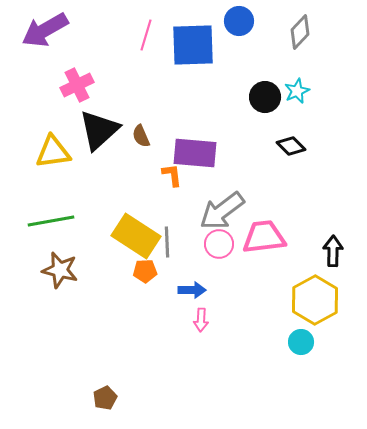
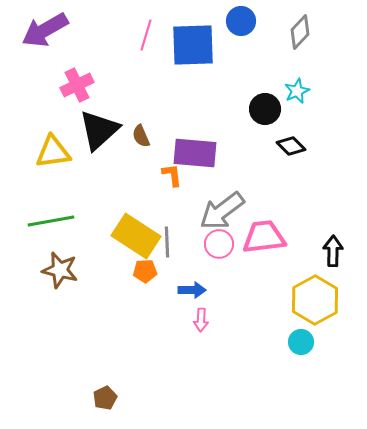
blue circle: moved 2 px right
black circle: moved 12 px down
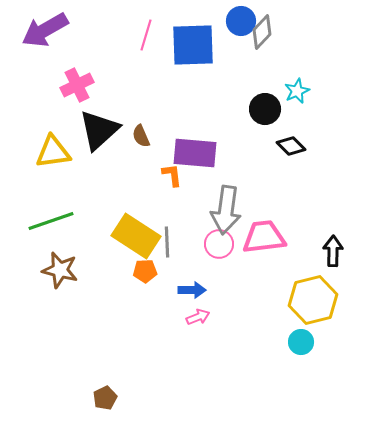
gray diamond: moved 38 px left
gray arrow: moved 4 px right, 1 px up; rotated 45 degrees counterclockwise
green line: rotated 9 degrees counterclockwise
yellow hexagon: moved 2 px left; rotated 15 degrees clockwise
pink arrow: moved 3 px left, 3 px up; rotated 115 degrees counterclockwise
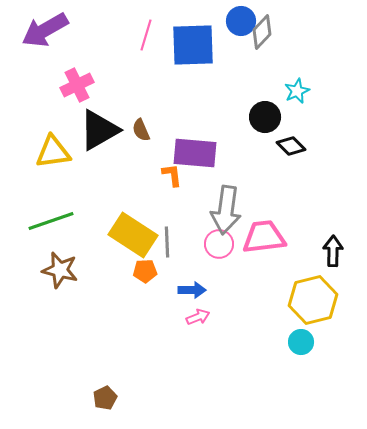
black circle: moved 8 px down
black triangle: rotated 12 degrees clockwise
brown semicircle: moved 6 px up
yellow rectangle: moved 3 px left, 1 px up
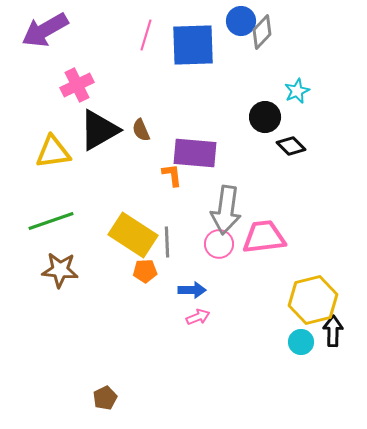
black arrow: moved 80 px down
brown star: rotated 9 degrees counterclockwise
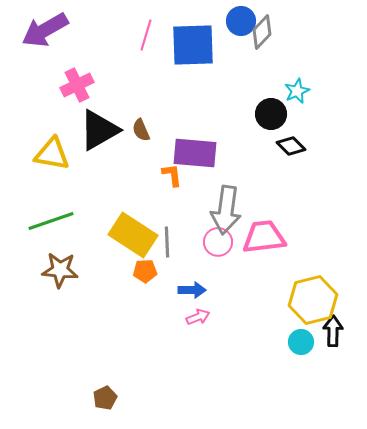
black circle: moved 6 px right, 3 px up
yellow triangle: moved 1 px left, 2 px down; rotated 18 degrees clockwise
pink circle: moved 1 px left, 2 px up
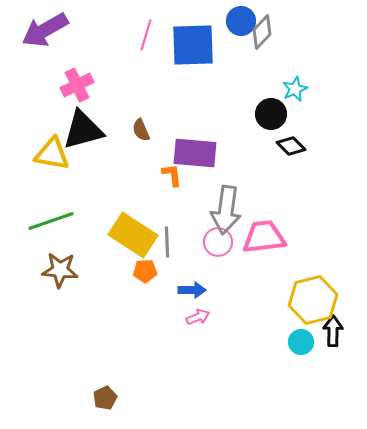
cyan star: moved 2 px left, 2 px up
black triangle: moved 16 px left; rotated 15 degrees clockwise
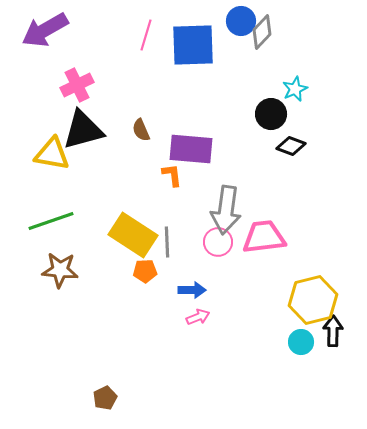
black diamond: rotated 24 degrees counterclockwise
purple rectangle: moved 4 px left, 4 px up
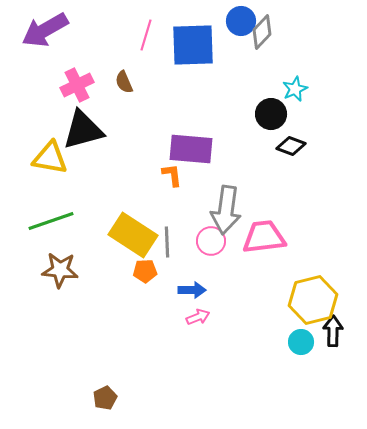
brown semicircle: moved 17 px left, 48 px up
yellow triangle: moved 2 px left, 4 px down
pink circle: moved 7 px left, 1 px up
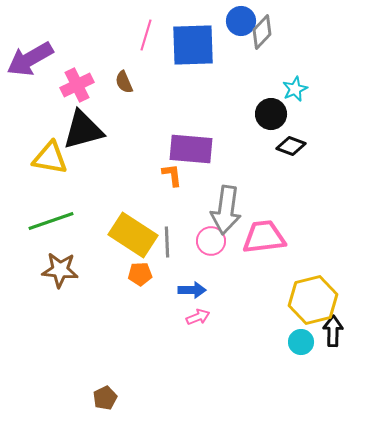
purple arrow: moved 15 px left, 29 px down
orange pentagon: moved 5 px left, 3 px down
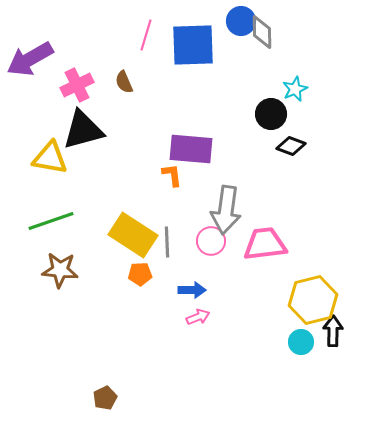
gray diamond: rotated 44 degrees counterclockwise
pink trapezoid: moved 1 px right, 7 px down
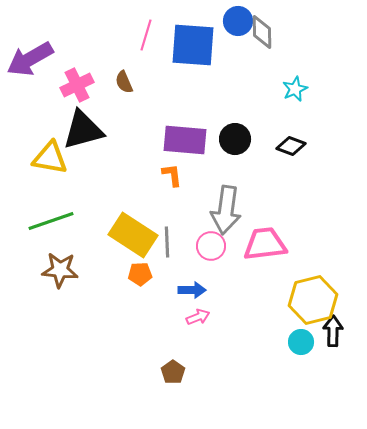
blue circle: moved 3 px left
blue square: rotated 6 degrees clockwise
black circle: moved 36 px left, 25 px down
purple rectangle: moved 6 px left, 9 px up
pink circle: moved 5 px down
brown pentagon: moved 68 px right, 26 px up; rotated 10 degrees counterclockwise
